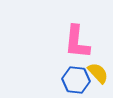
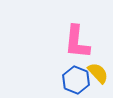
blue hexagon: rotated 16 degrees clockwise
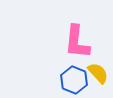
blue hexagon: moved 2 px left
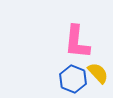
blue hexagon: moved 1 px left, 1 px up
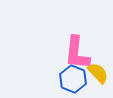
pink L-shape: moved 11 px down
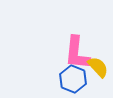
yellow semicircle: moved 6 px up
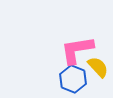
pink L-shape: moved 3 px up; rotated 75 degrees clockwise
